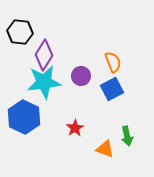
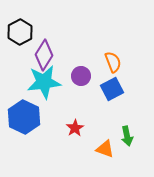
black hexagon: rotated 25 degrees clockwise
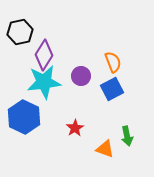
black hexagon: rotated 15 degrees clockwise
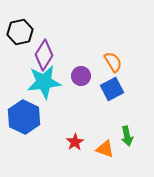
orange semicircle: rotated 10 degrees counterclockwise
red star: moved 14 px down
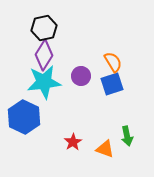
black hexagon: moved 24 px right, 4 px up
blue square: moved 5 px up; rotated 10 degrees clockwise
red star: moved 2 px left
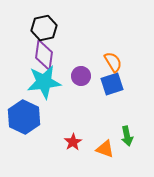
purple diamond: rotated 24 degrees counterclockwise
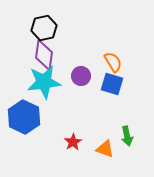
blue square: rotated 35 degrees clockwise
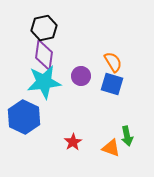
orange triangle: moved 6 px right, 1 px up
